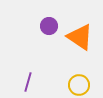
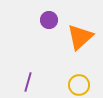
purple circle: moved 6 px up
orange triangle: rotated 44 degrees clockwise
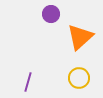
purple circle: moved 2 px right, 6 px up
yellow circle: moved 7 px up
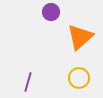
purple circle: moved 2 px up
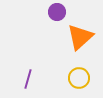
purple circle: moved 6 px right
purple line: moved 3 px up
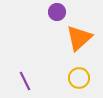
orange triangle: moved 1 px left, 1 px down
purple line: moved 3 px left, 2 px down; rotated 42 degrees counterclockwise
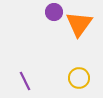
purple circle: moved 3 px left
orange triangle: moved 14 px up; rotated 12 degrees counterclockwise
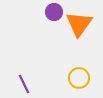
purple line: moved 1 px left, 3 px down
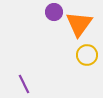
yellow circle: moved 8 px right, 23 px up
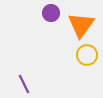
purple circle: moved 3 px left, 1 px down
orange triangle: moved 2 px right, 1 px down
